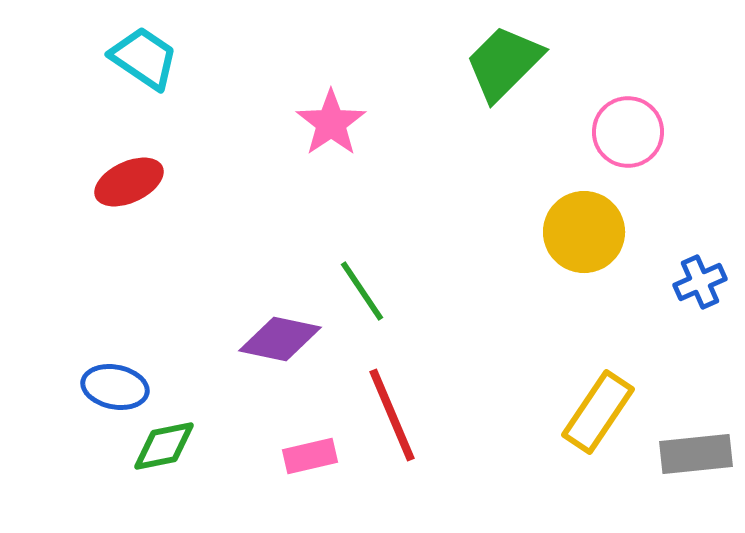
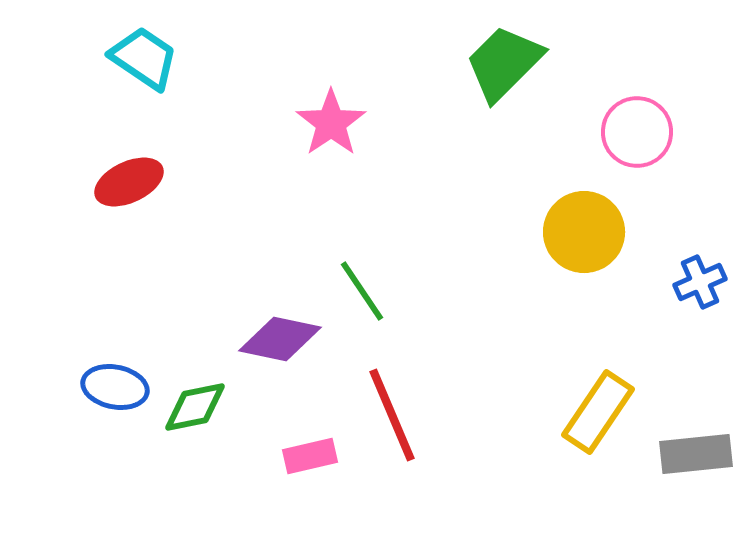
pink circle: moved 9 px right
green diamond: moved 31 px right, 39 px up
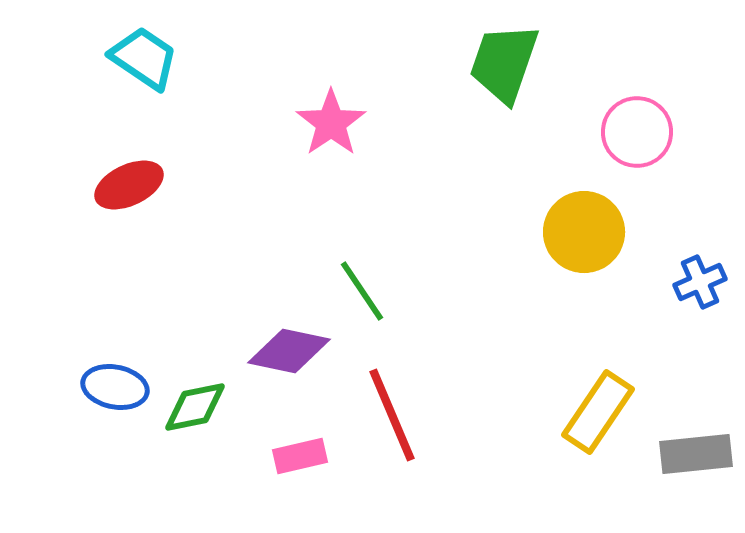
green trapezoid: rotated 26 degrees counterclockwise
red ellipse: moved 3 px down
purple diamond: moved 9 px right, 12 px down
pink rectangle: moved 10 px left
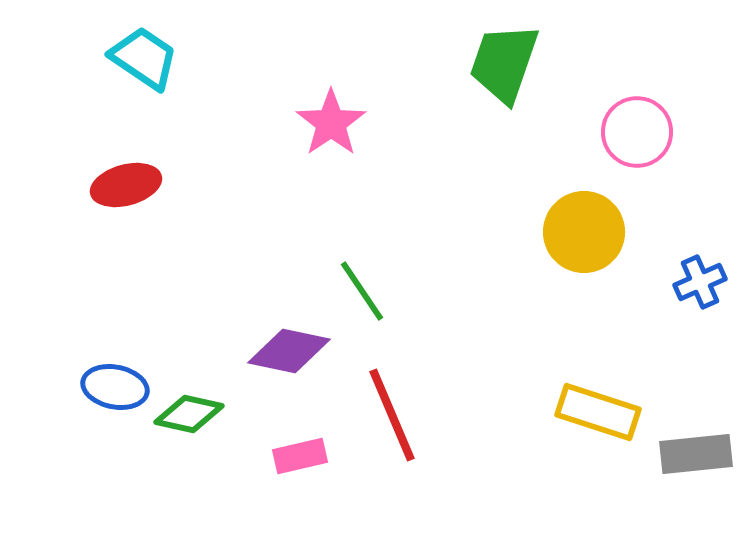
red ellipse: moved 3 px left; rotated 10 degrees clockwise
green diamond: moved 6 px left, 7 px down; rotated 24 degrees clockwise
yellow rectangle: rotated 74 degrees clockwise
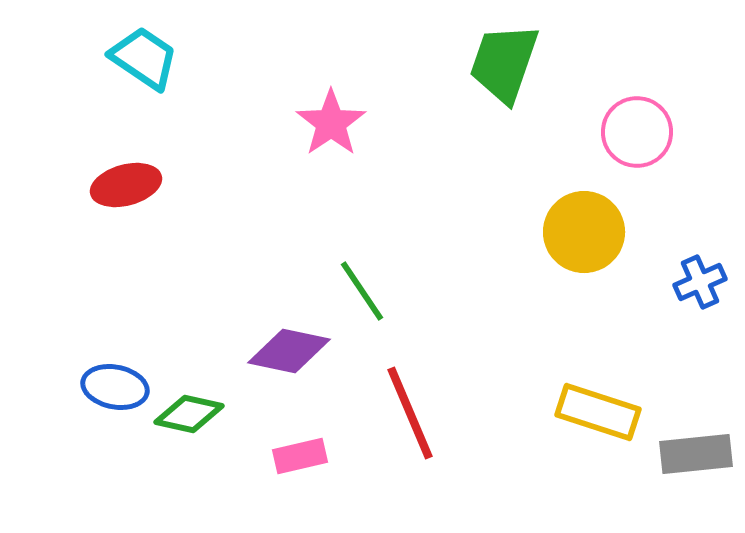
red line: moved 18 px right, 2 px up
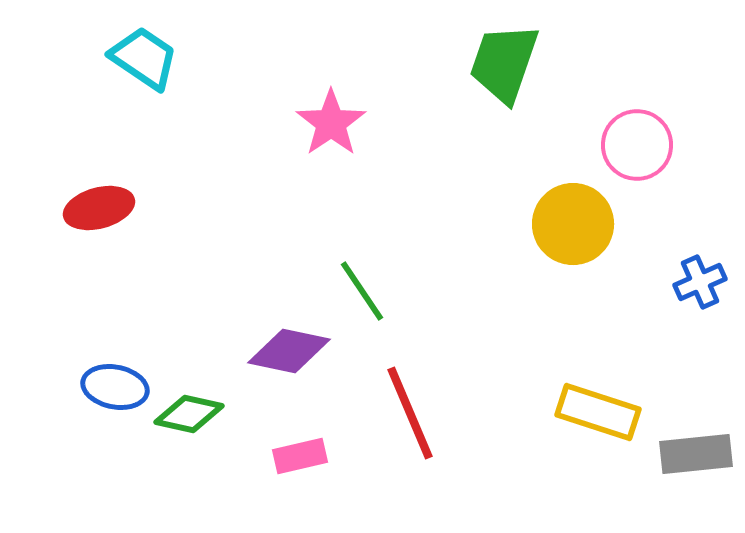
pink circle: moved 13 px down
red ellipse: moved 27 px left, 23 px down
yellow circle: moved 11 px left, 8 px up
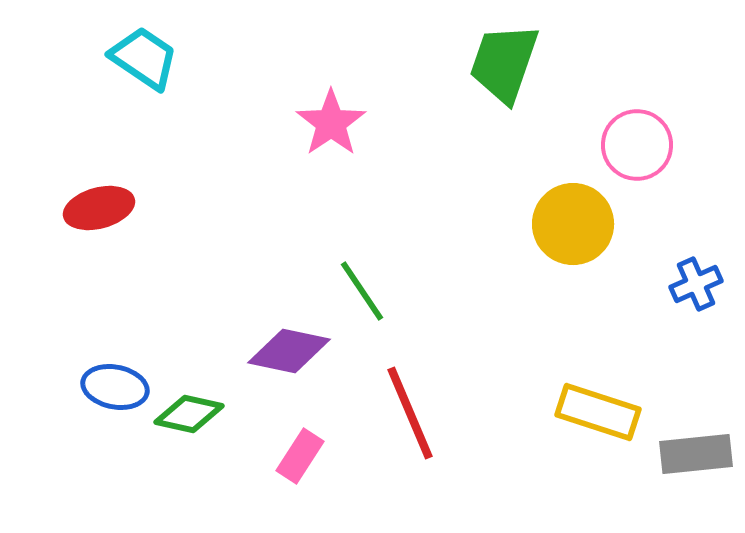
blue cross: moved 4 px left, 2 px down
pink rectangle: rotated 44 degrees counterclockwise
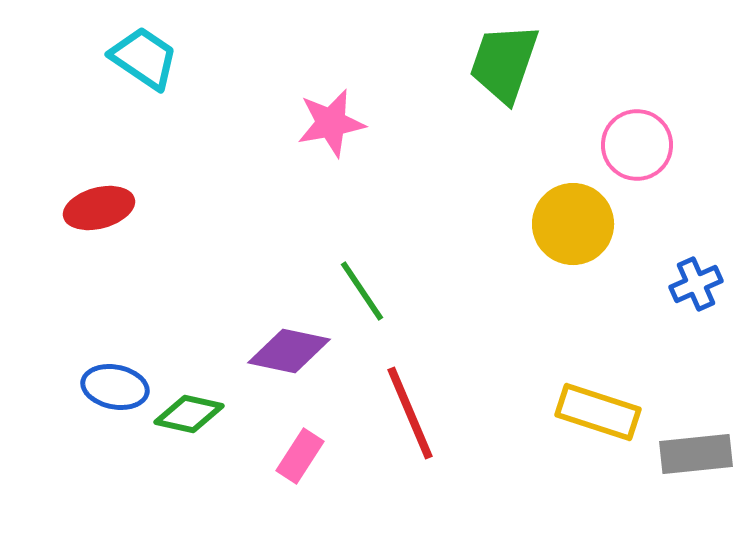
pink star: rotated 24 degrees clockwise
